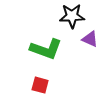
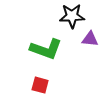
purple triangle: rotated 18 degrees counterclockwise
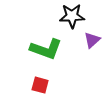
purple triangle: moved 2 px right, 1 px down; rotated 48 degrees counterclockwise
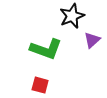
black star: rotated 20 degrees counterclockwise
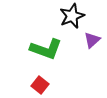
red square: rotated 24 degrees clockwise
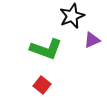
purple triangle: rotated 18 degrees clockwise
red square: moved 2 px right
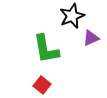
purple triangle: moved 1 px left, 2 px up
green L-shape: rotated 60 degrees clockwise
